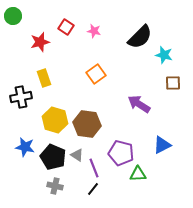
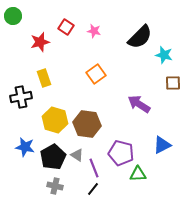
black pentagon: rotated 20 degrees clockwise
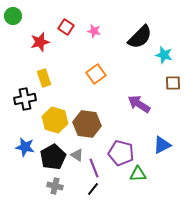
black cross: moved 4 px right, 2 px down
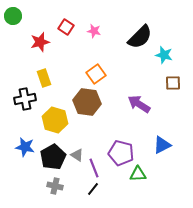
brown hexagon: moved 22 px up
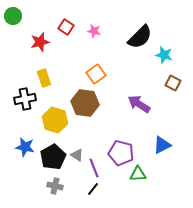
brown square: rotated 28 degrees clockwise
brown hexagon: moved 2 px left, 1 px down
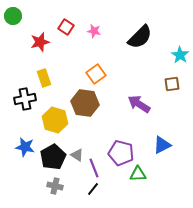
cyan star: moved 16 px right; rotated 18 degrees clockwise
brown square: moved 1 px left, 1 px down; rotated 35 degrees counterclockwise
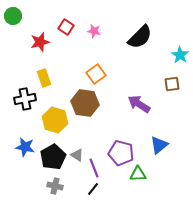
blue triangle: moved 3 px left; rotated 12 degrees counterclockwise
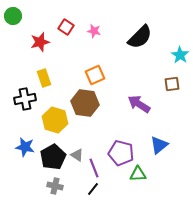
orange square: moved 1 px left, 1 px down; rotated 12 degrees clockwise
